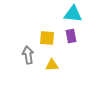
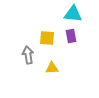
yellow triangle: moved 3 px down
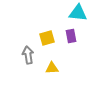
cyan triangle: moved 5 px right, 1 px up
yellow square: rotated 21 degrees counterclockwise
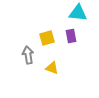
yellow triangle: rotated 24 degrees clockwise
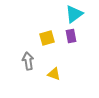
cyan triangle: moved 4 px left, 1 px down; rotated 42 degrees counterclockwise
gray arrow: moved 6 px down
yellow triangle: moved 2 px right, 6 px down
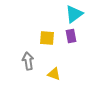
yellow square: rotated 21 degrees clockwise
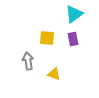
purple rectangle: moved 2 px right, 3 px down
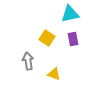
cyan triangle: moved 4 px left; rotated 24 degrees clockwise
yellow square: rotated 28 degrees clockwise
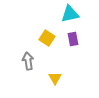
yellow triangle: moved 1 px right, 4 px down; rotated 40 degrees clockwise
